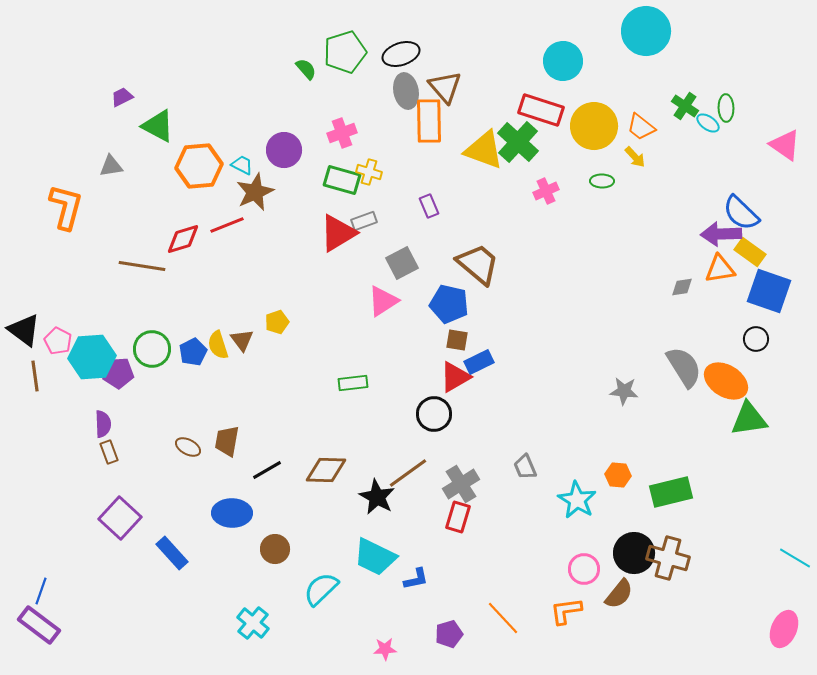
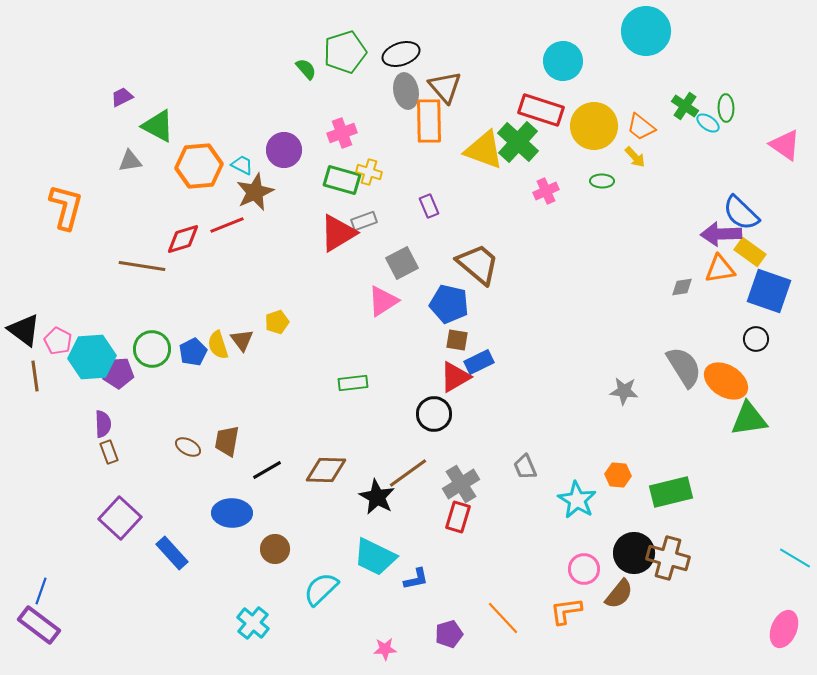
gray triangle at (111, 166): moved 19 px right, 5 px up
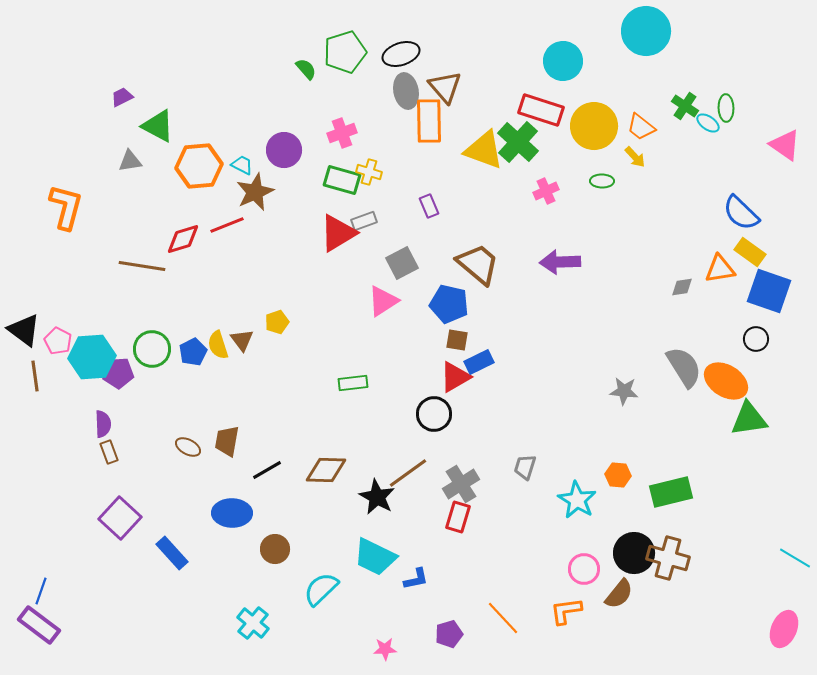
purple arrow at (721, 234): moved 161 px left, 28 px down
gray trapezoid at (525, 467): rotated 40 degrees clockwise
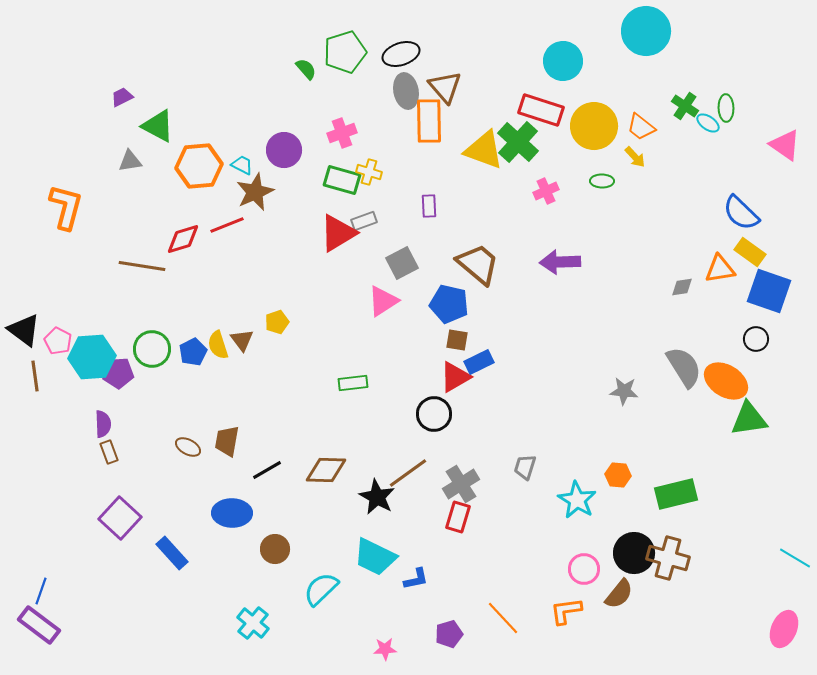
purple rectangle at (429, 206): rotated 20 degrees clockwise
green rectangle at (671, 492): moved 5 px right, 2 px down
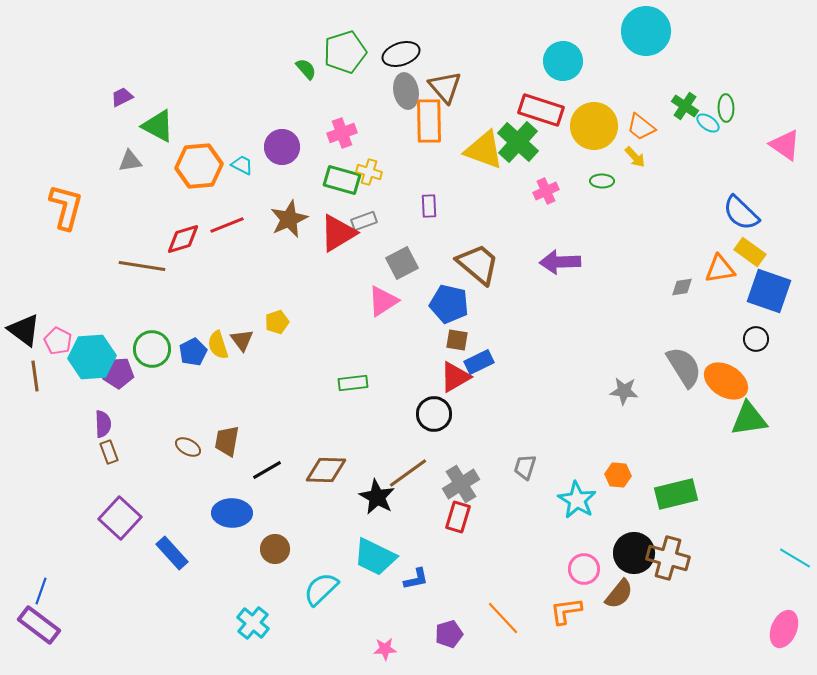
purple circle at (284, 150): moved 2 px left, 3 px up
brown star at (255, 192): moved 34 px right, 27 px down
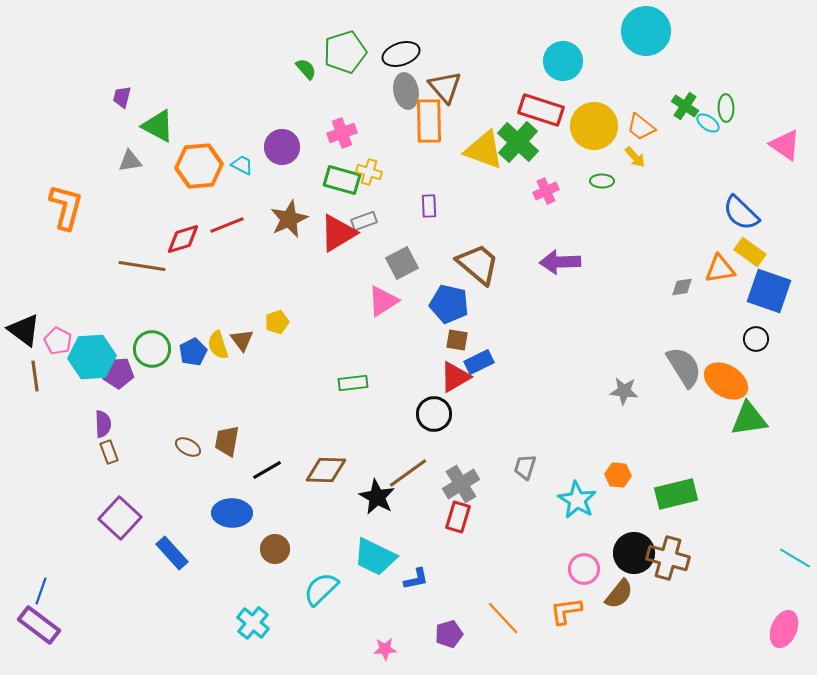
purple trapezoid at (122, 97): rotated 50 degrees counterclockwise
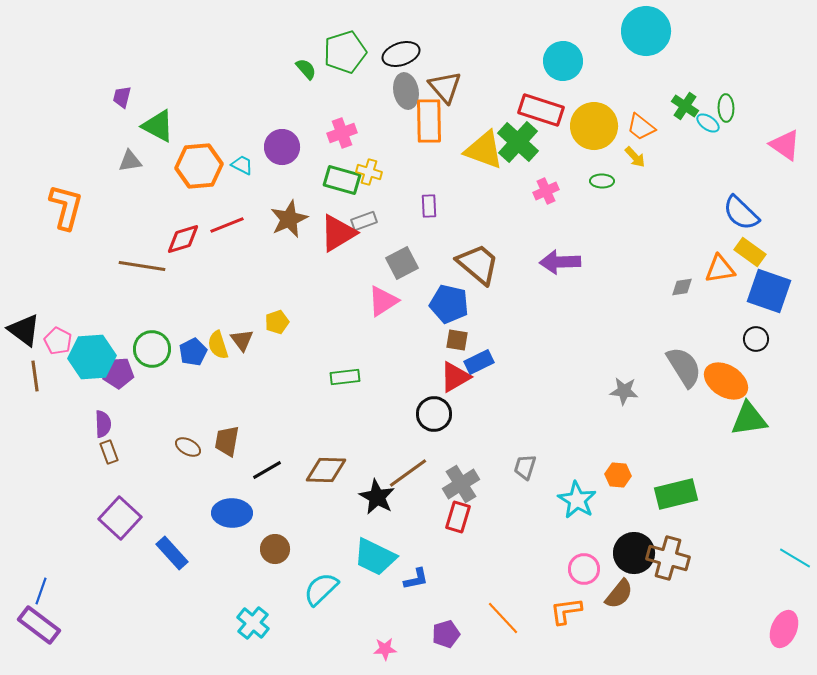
green rectangle at (353, 383): moved 8 px left, 6 px up
purple pentagon at (449, 634): moved 3 px left
